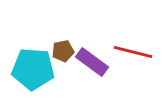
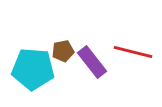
purple rectangle: rotated 16 degrees clockwise
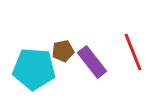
red line: rotated 54 degrees clockwise
cyan pentagon: moved 1 px right
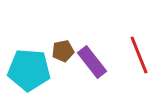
red line: moved 6 px right, 3 px down
cyan pentagon: moved 5 px left, 1 px down
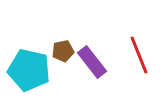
cyan pentagon: rotated 9 degrees clockwise
